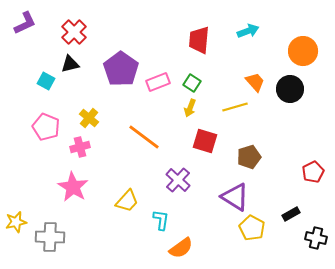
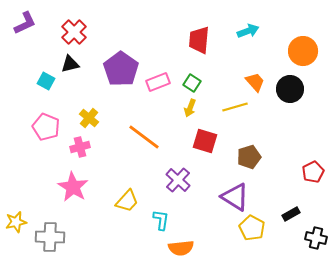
orange semicircle: rotated 30 degrees clockwise
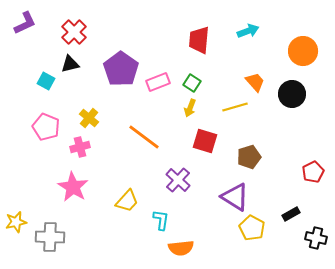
black circle: moved 2 px right, 5 px down
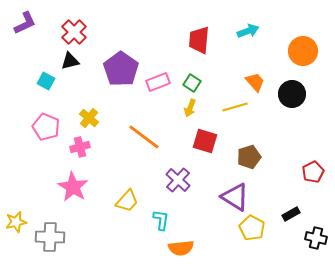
black triangle: moved 3 px up
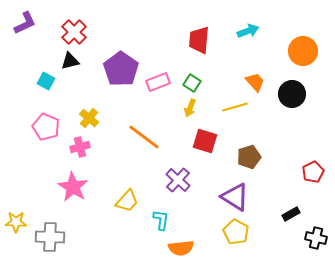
yellow star: rotated 15 degrees clockwise
yellow pentagon: moved 16 px left, 4 px down
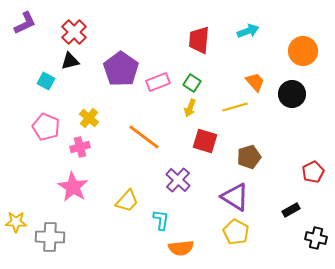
black rectangle: moved 4 px up
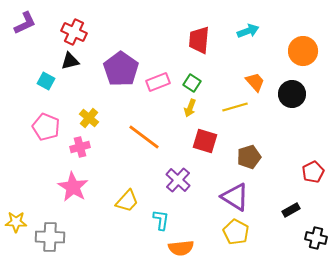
red cross: rotated 20 degrees counterclockwise
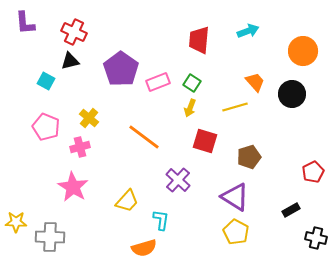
purple L-shape: rotated 110 degrees clockwise
orange semicircle: moved 37 px left; rotated 10 degrees counterclockwise
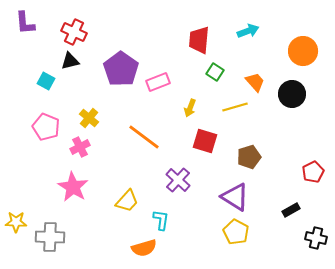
green square: moved 23 px right, 11 px up
pink cross: rotated 12 degrees counterclockwise
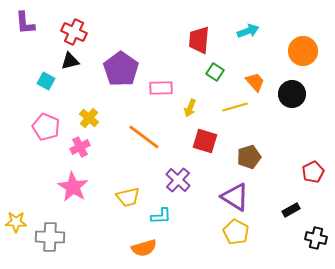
pink rectangle: moved 3 px right, 6 px down; rotated 20 degrees clockwise
yellow trapezoid: moved 1 px right, 4 px up; rotated 35 degrees clockwise
cyan L-shape: moved 4 px up; rotated 80 degrees clockwise
